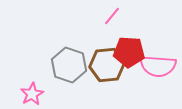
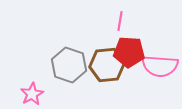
pink line: moved 8 px right, 5 px down; rotated 30 degrees counterclockwise
pink semicircle: moved 2 px right
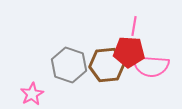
pink line: moved 14 px right, 5 px down
pink semicircle: moved 9 px left
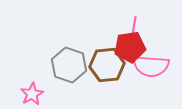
red pentagon: moved 1 px right, 5 px up; rotated 12 degrees counterclockwise
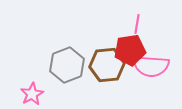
pink line: moved 3 px right, 2 px up
red pentagon: moved 3 px down
gray hexagon: moved 2 px left; rotated 20 degrees clockwise
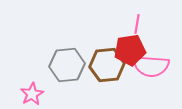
gray hexagon: rotated 16 degrees clockwise
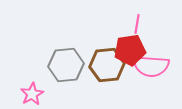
gray hexagon: moved 1 px left
